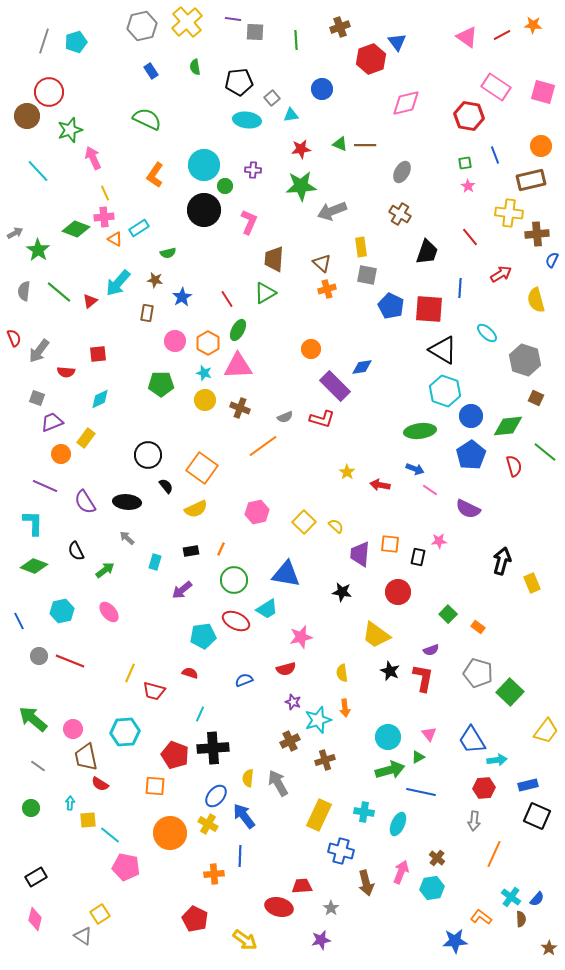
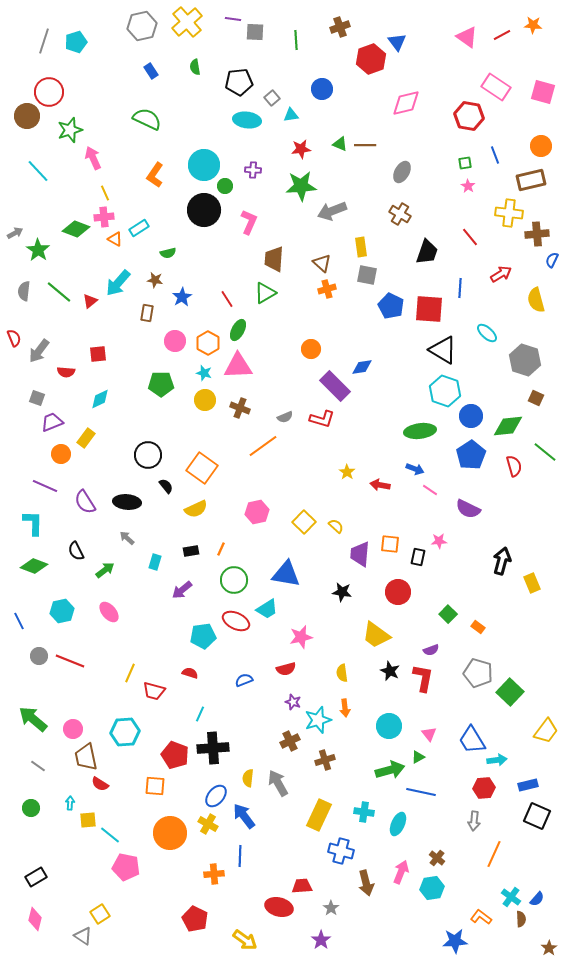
cyan circle at (388, 737): moved 1 px right, 11 px up
purple star at (321, 940): rotated 24 degrees counterclockwise
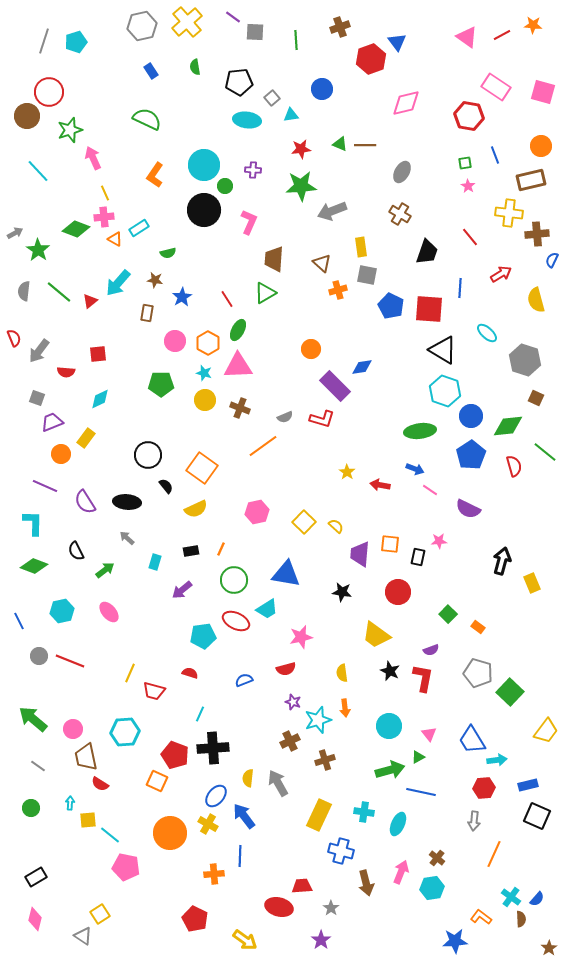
purple line at (233, 19): moved 2 px up; rotated 28 degrees clockwise
orange cross at (327, 289): moved 11 px right, 1 px down
orange square at (155, 786): moved 2 px right, 5 px up; rotated 20 degrees clockwise
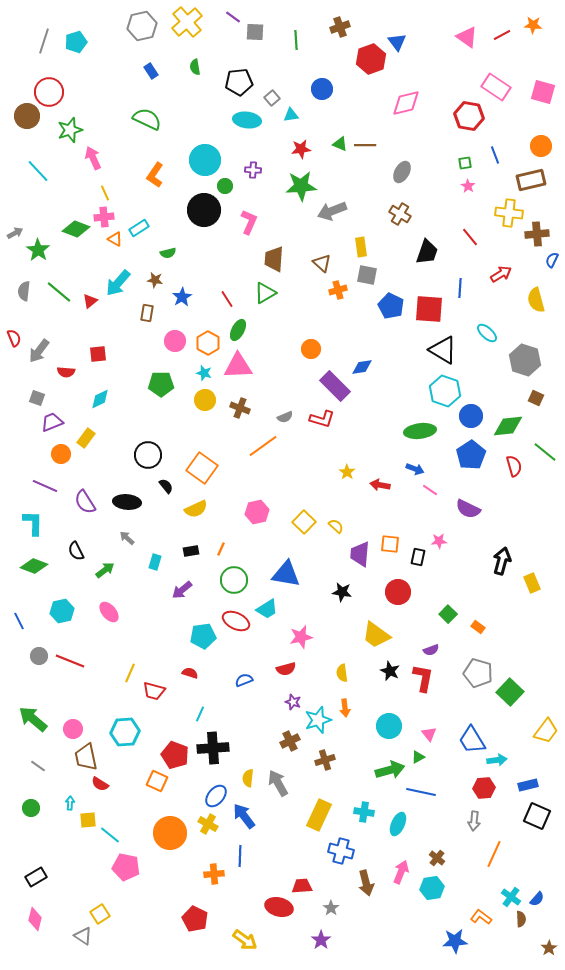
cyan circle at (204, 165): moved 1 px right, 5 px up
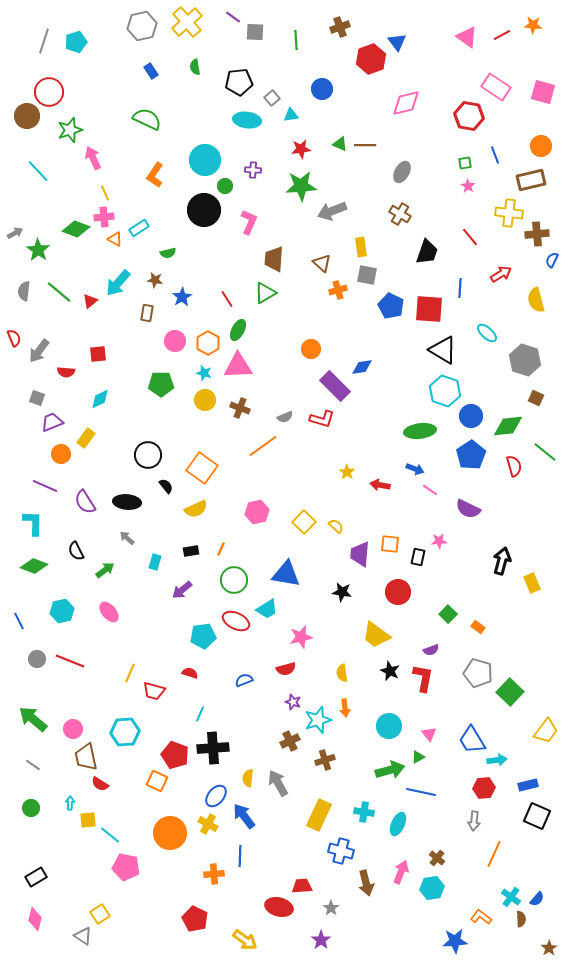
gray circle at (39, 656): moved 2 px left, 3 px down
gray line at (38, 766): moved 5 px left, 1 px up
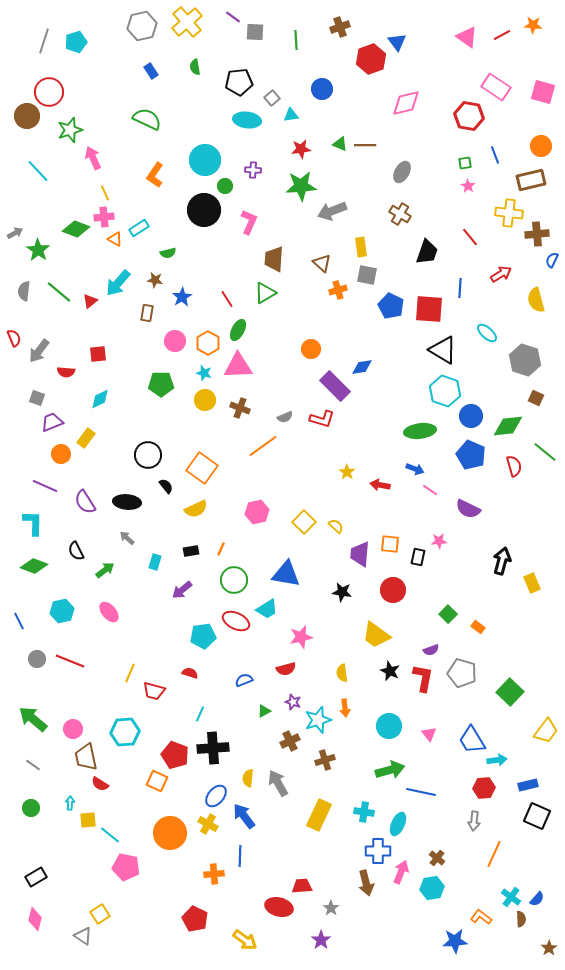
blue pentagon at (471, 455): rotated 16 degrees counterclockwise
red circle at (398, 592): moved 5 px left, 2 px up
gray pentagon at (478, 673): moved 16 px left
green triangle at (418, 757): moved 154 px left, 46 px up
blue cross at (341, 851): moved 37 px right; rotated 15 degrees counterclockwise
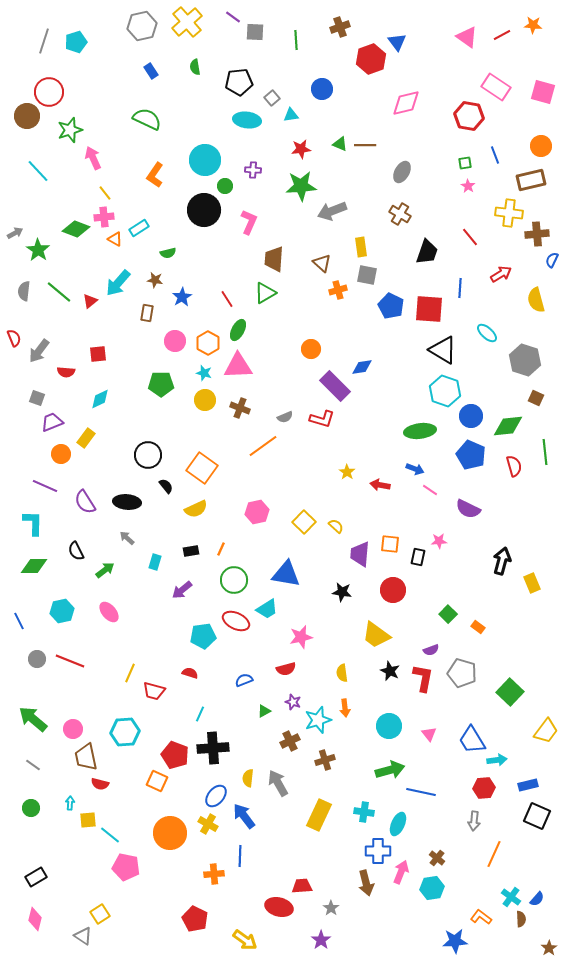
yellow line at (105, 193): rotated 14 degrees counterclockwise
green line at (545, 452): rotated 45 degrees clockwise
green diamond at (34, 566): rotated 20 degrees counterclockwise
red semicircle at (100, 784): rotated 18 degrees counterclockwise
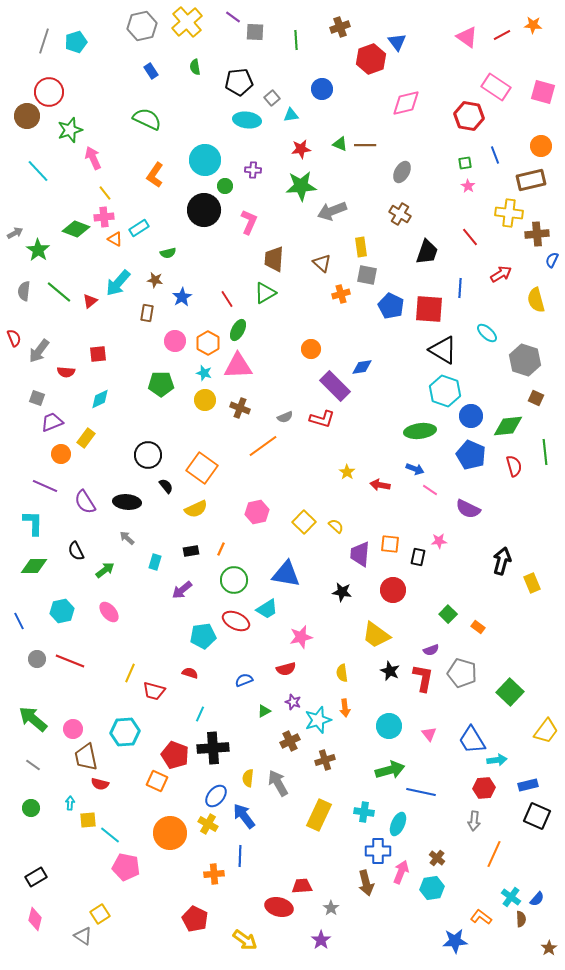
orange cross at (338, 290): moved 3 px right, 4 px down
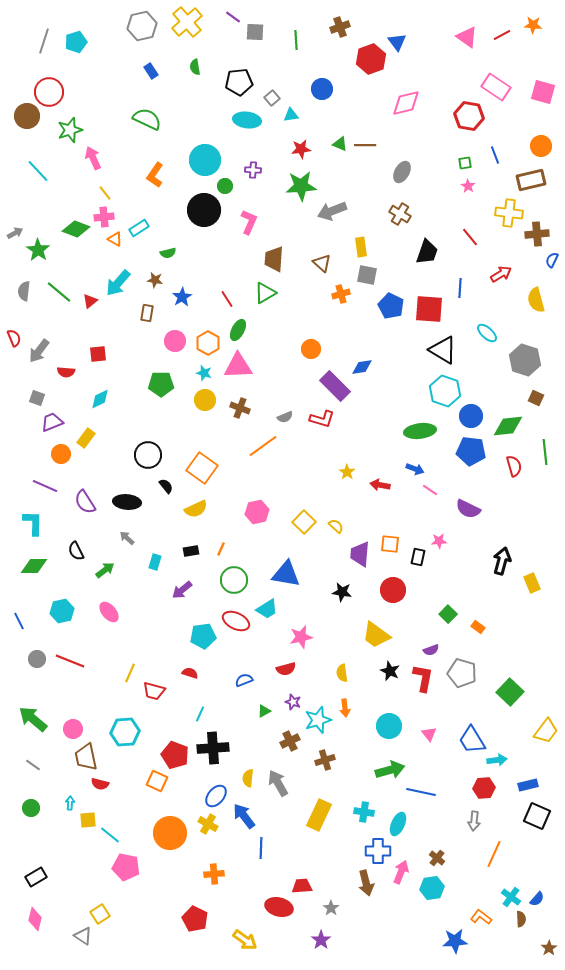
blue pentagon at (471, 455): moved 4 px up; rotated 16 degrees counterclockwise
blue line at (240, 856): moved 21 px right, 8 px up
